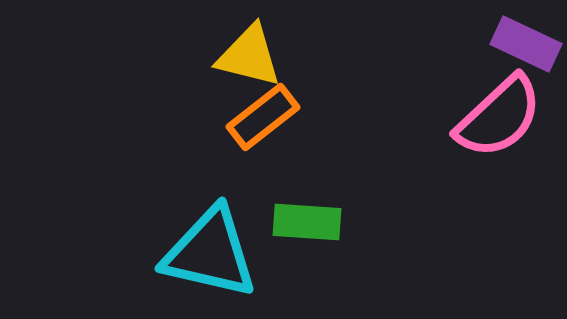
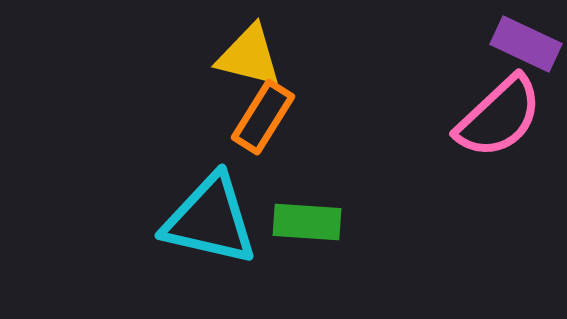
orange rectangle: rotated 20 degrees counterclockwise
cyan triangle: moved 33 px up
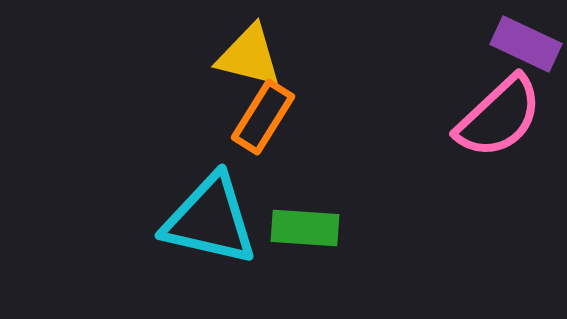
green rectangle: moved 2 px left, 6 px down
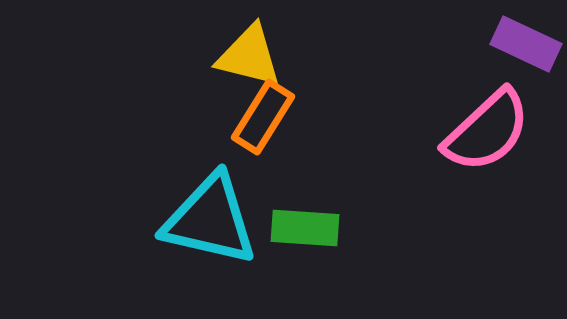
pink semicircle: moved 12 px left, 14 px down
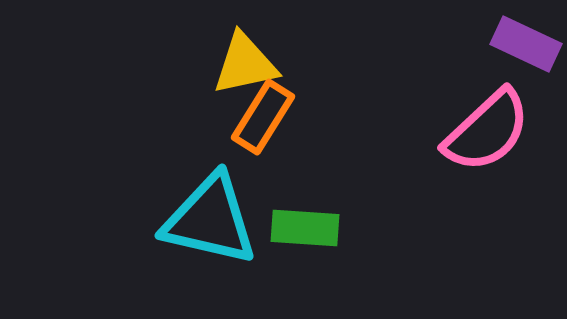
yellow triangle: moved 4 px left, 8 px down; rotated 26 degrees counterclockwise
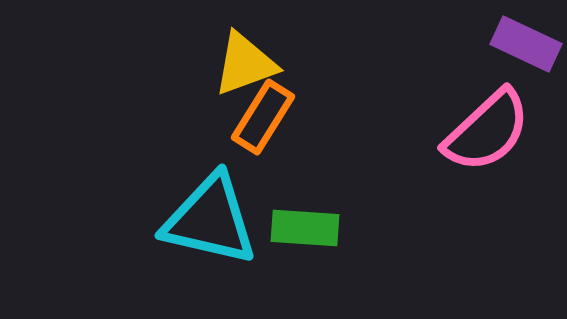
yellow triangle: rotated 8 degrees counterclockwise
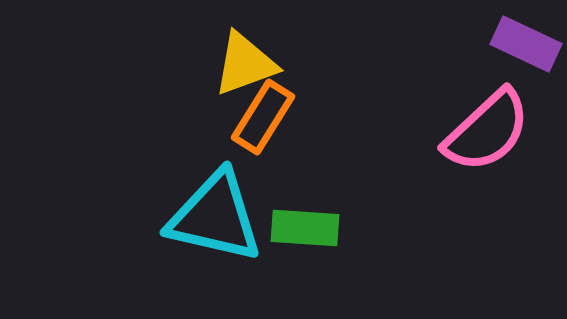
cyan triangle: moved 5 px right, 3 px up
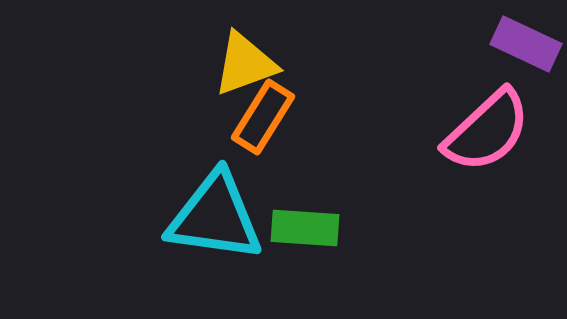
cyan triangle: rotated 5 degrees counterclockwise
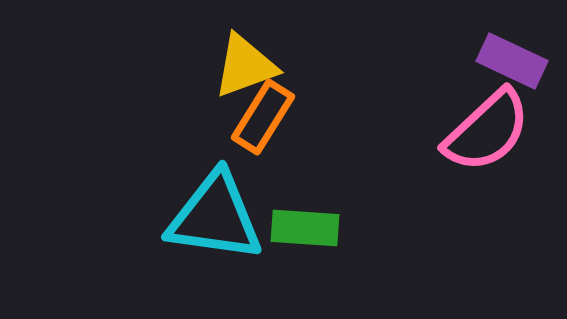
purple rectangle: moved 14 px left, 17 px down
yellow triangle: moved 2 px down
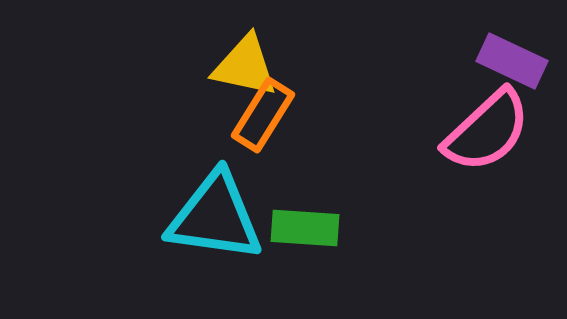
yellow triangle: rotated 32 degrees clockwise
orange rectangle: moved 2 px up
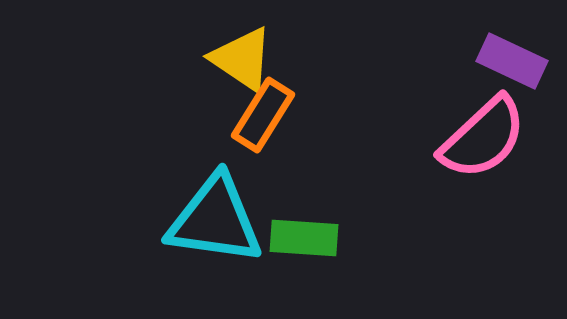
yellow triangle: moved 3 px left, 7 px up; rotated 22 degrees clockwise
pink semicircle: moved 4 px left, 7 px down
cyan triangle: moved 3 px down
green rectangle: moved 1 px left, 10 px down
